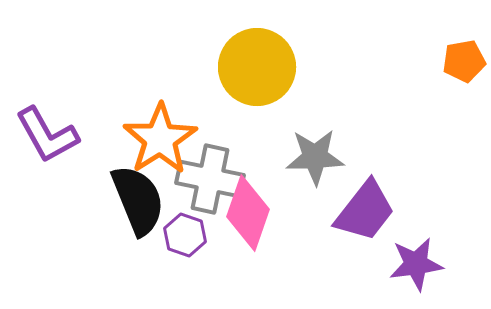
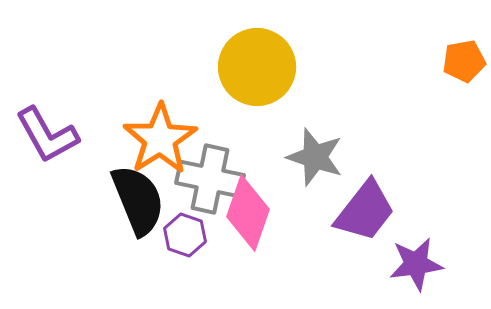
gray star: rotated 20 degrees clockwise
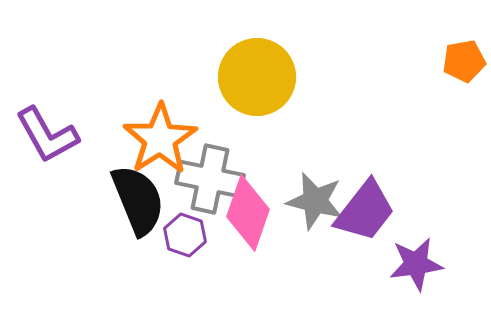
yellow circle: moved 10 px down
gray star: moved 44 px down; rotated 4 degrees counterclockwise
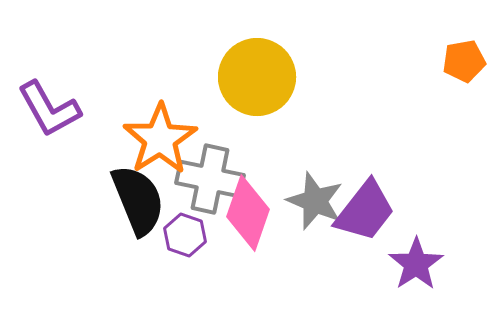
purple L-shape: moved 2 px right, 26 px up
gray star: rotated 8 degrees clockwise
purple star: rotated 26 degrees counterclockwise
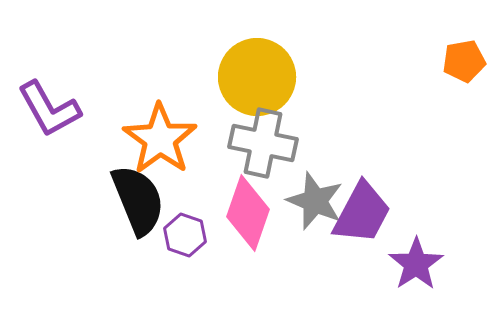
orange star: rotated 4 degrees counterclockwise
gray cross: moved 53 px right, 36 px up
purple trapezoid: moved 3 px left, 2 px down; rotated 10 degrees counterclockwise
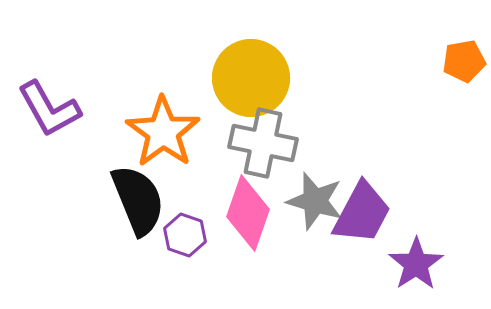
yellow circle: moved 6 px left, 1 px down
orange star: moved 3 px right, 7 px up
gray star: rotated 6 degrees counterclockwise
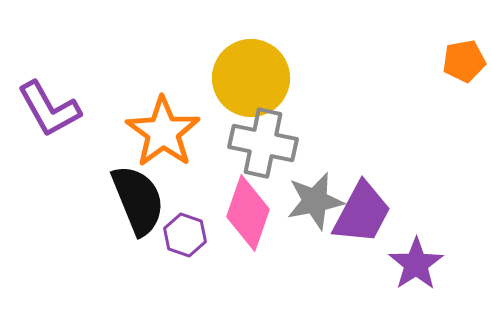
gray star: rotated 28 degrees counterclockwise
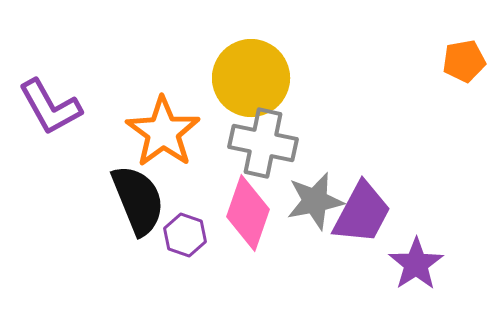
purple L-shape: moved 1 px right, 2 px up
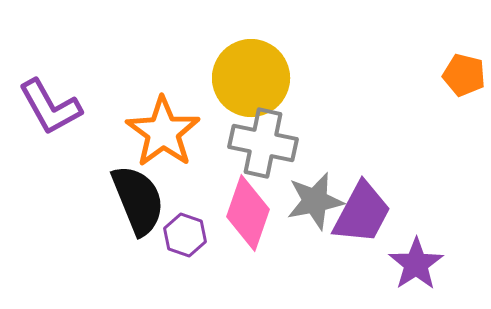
orange pentagon: moved 14 px down; rotated 24 degrees clockwise
